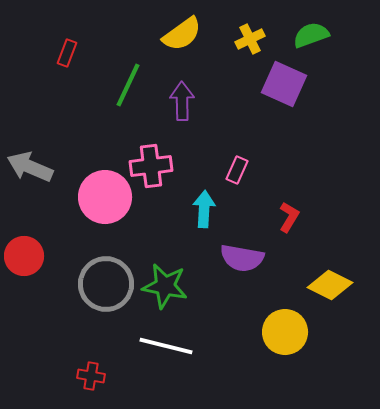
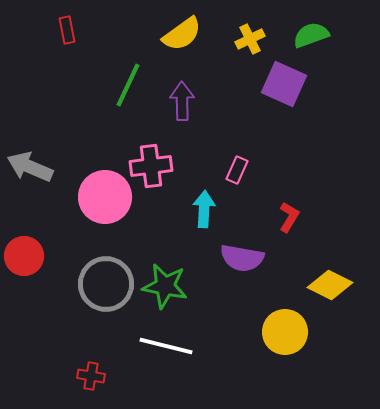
red rectangle: moved 23 px up; rotated 32 degrees counterclockwise
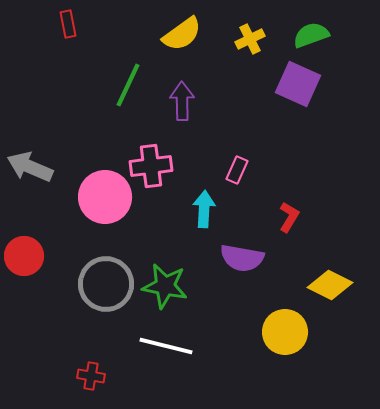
red rectangle: moved 1 px right, 6 px up
purple square: moved 14 px right
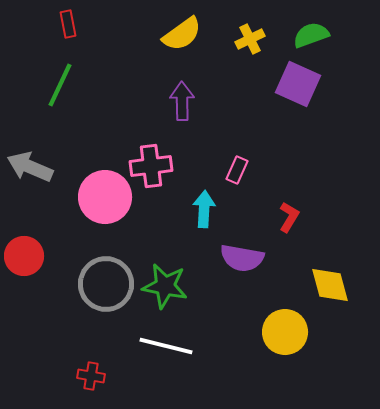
green line: moved 68 px left
yellow diamond: rotated 48 degrees clockwise
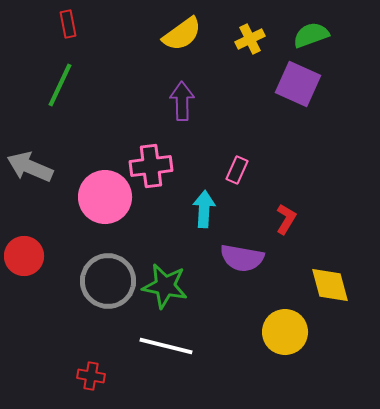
red L-shape: moved 3 px left, 2 px down
gray circle: moved 2 px right, 3 px up
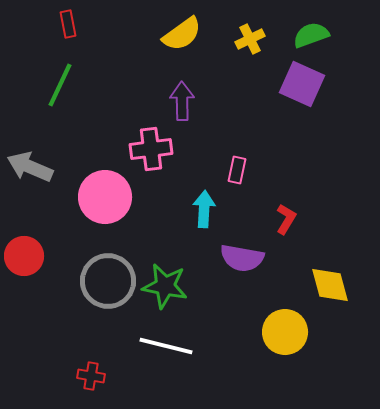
purple square: moved 4 px right
pink cross: moved 17 px up
pink rectangle: rotated 12 degrees counterclockwise
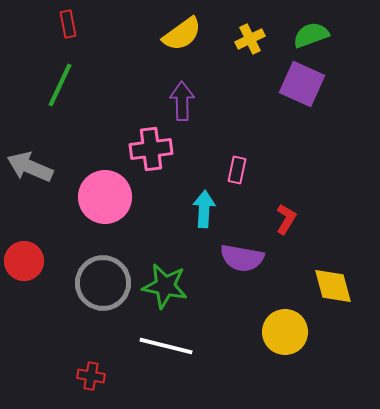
red circle: moved 5 px down
gray circle: moved 5 px left, 2 px down
yellow diamond: moved 3 px right, 1 px down
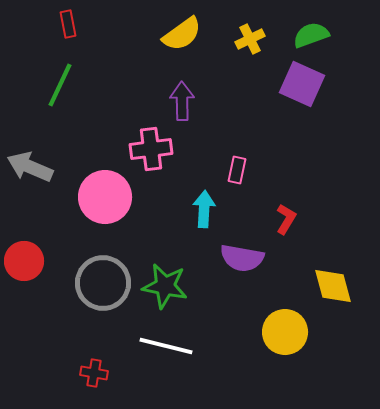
red cross: moved 3 px right, 3 px up
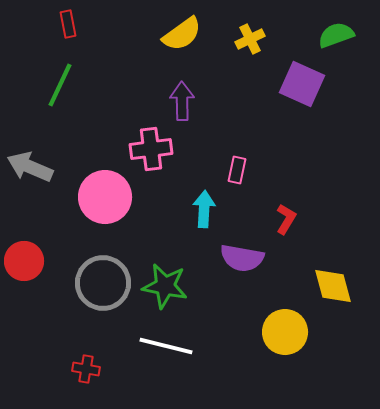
green semicircle: moved 25 px right
red cross: moved 8 px left, 4 px up
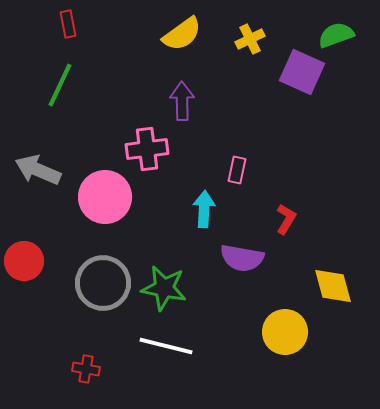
purple square: moved 12 px up
pink cross: moved 4 px left
gray arrow: moved 8 px right, 3 px down
green star: moved 1 px left, 2 px down
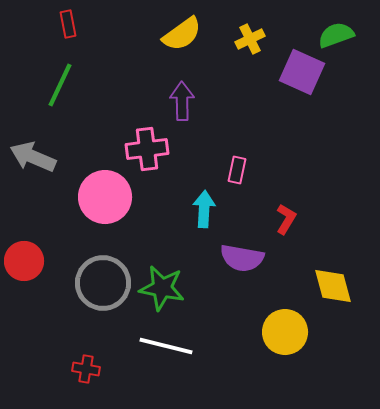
gray arrow: moved 5 px left, 13 px up
green star: moved 2 px left
